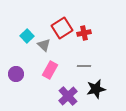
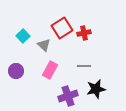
cyan square: moved 4 px left
purple circle: moved 3 px up
purple cross: rotated 24 degrees clockwise
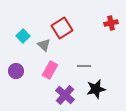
red cross: moved 27 px right, 10 px up
purple cross: moved 3 px left, 1 px up; rotated 30 degrees counterclockwise
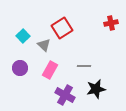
purple circle: moved 4 px right, 3 px up
purple cross: rotated 12 degrees counterclockwise
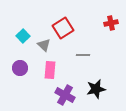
red square: moved 1 px right
gray line: moved 1 px left, 11 px up
pink rectangle: rotated 24 degrees counterclockwise
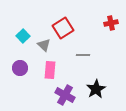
black star: rotated 18 degrees counterclockwise
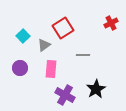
red cross: rotated 16 degrees counterclockwise
gray triangle: rotated 40 degrees clockwise
pink rectangle: moved 1 px right, 1 px up
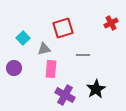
red square: rotated 15 degrees clockwise
cyan square: moved 2 px down
gray triangle: moved 4 px down; rotated 24 degrees clockwise
purple circle: moved 6 px left
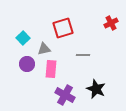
purple circle: moved 13 px right, 4 px up
black star: rotated 18 degrees counterclockwise
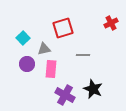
black star: moved 3 px left
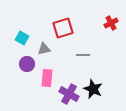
cyan square: moved 1 px left; rotated 16 degrees counterclockwise
pink rectangle: moved 4 px left, 9 px down
purple cross: moved 4 px right, 1 px up
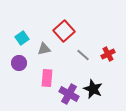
red cross: moved 3 px left, 31 px down
red square: moved 1 px right, 3 px down; rotated 25 degrees counterclockwise
cyan square: rotated 24 degrees clockwise
gray line: rotated 40 degrees clockwise
purple circle: moved 8 px left, 1 px up
